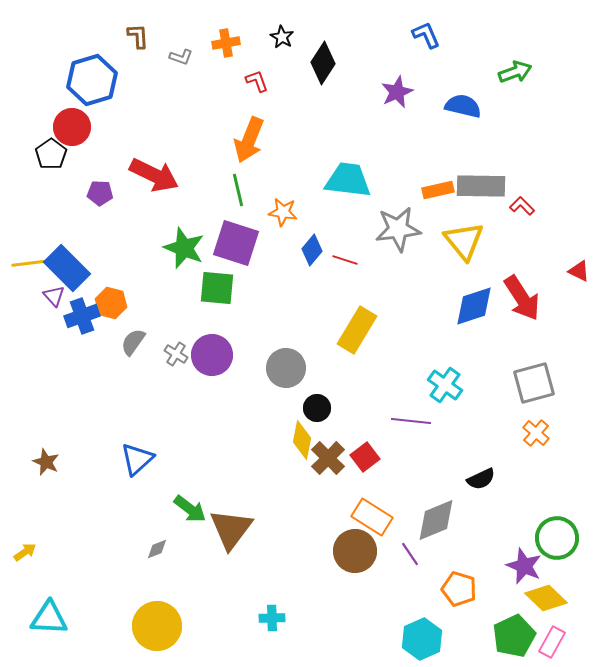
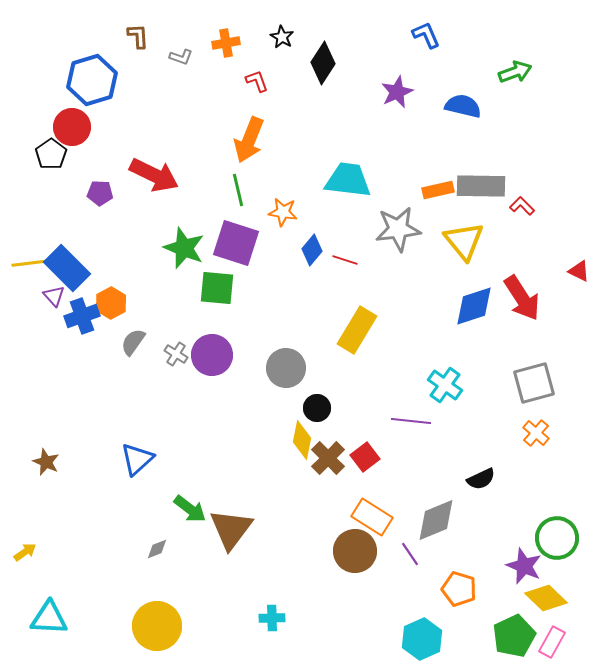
orange hexagon at (111, 303): rotated 16 degrees clockwise
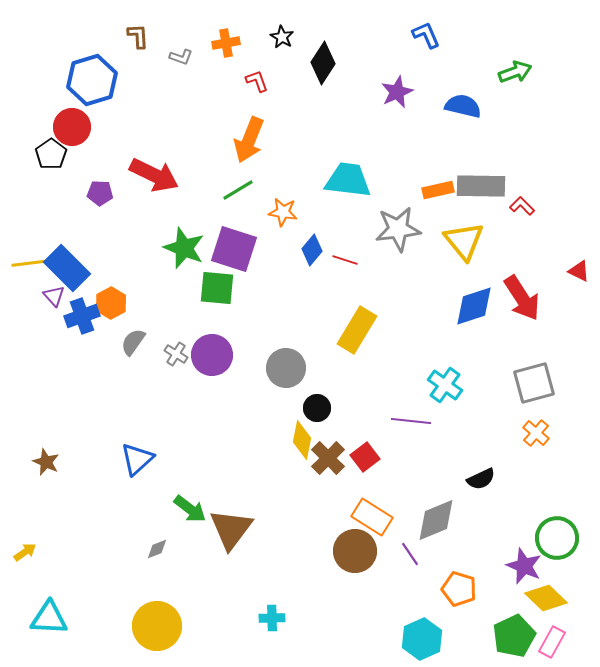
green line at (238, 190): rotated 72 degrees clockwise
purple square at (236, 243): moved 2 px left, 6 px down
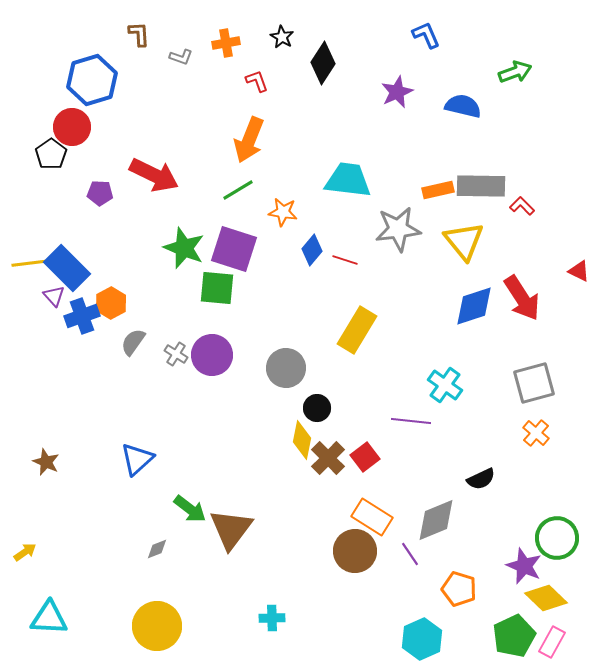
brown L-shape at (138, 36): moved 1 px right, 2 px up
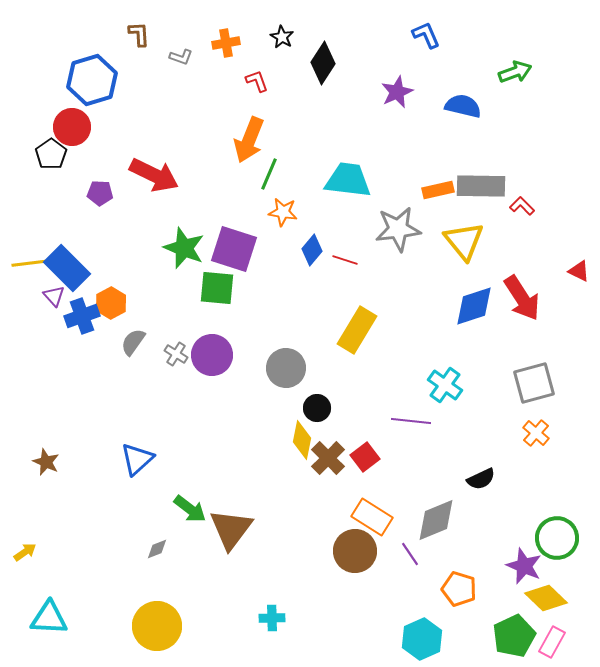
green line at (238, 190): moved 31 px right, 16 px up; rotated 36 degrees counterclockwise
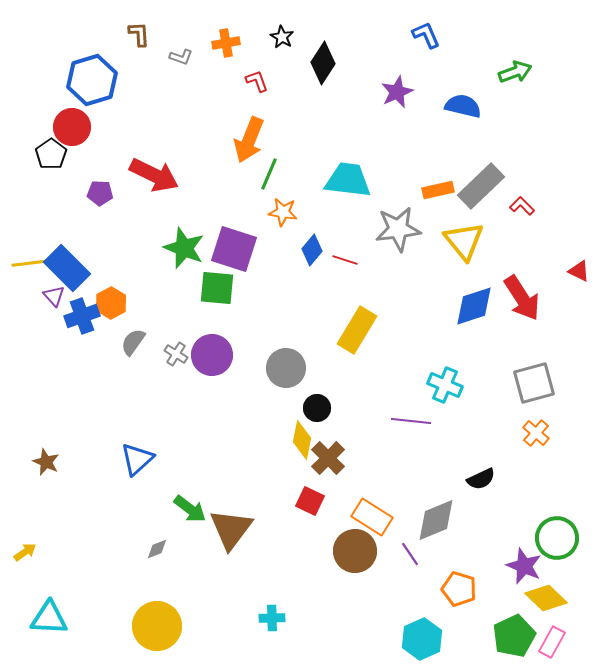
gray rectangle at (481, 186): rotated 45 degrees counterclockwise
cyan cross at (445, 385): rotated 12 degrees counterclockwise
red square at (365, 457): moved 55 px left, 44 px down; rotated 28 degrees counterclockwise
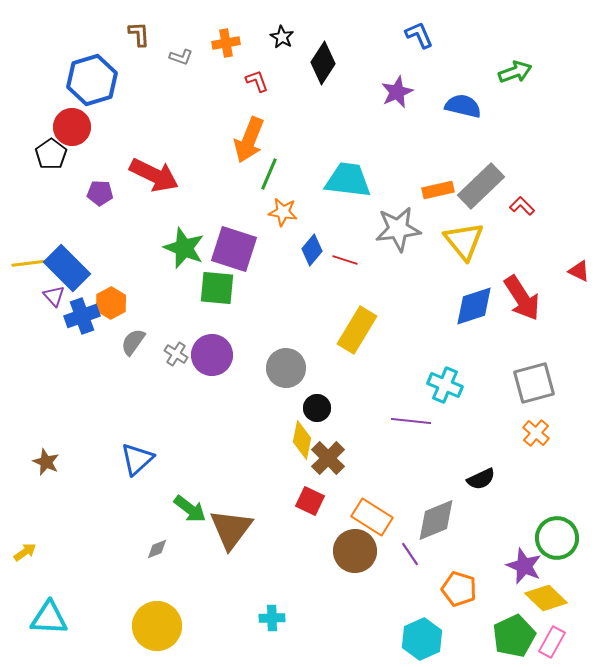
blue L-shape at (426, 35): moved 7 px left
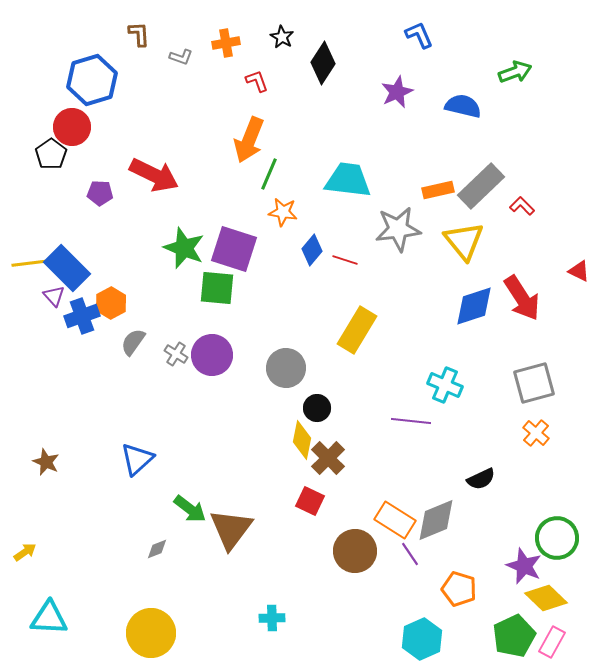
orange rectangle at (372, 517): moved 23 px right, 3 px down
yellow circle at (157, 626): moved 6 px left, 7 px down
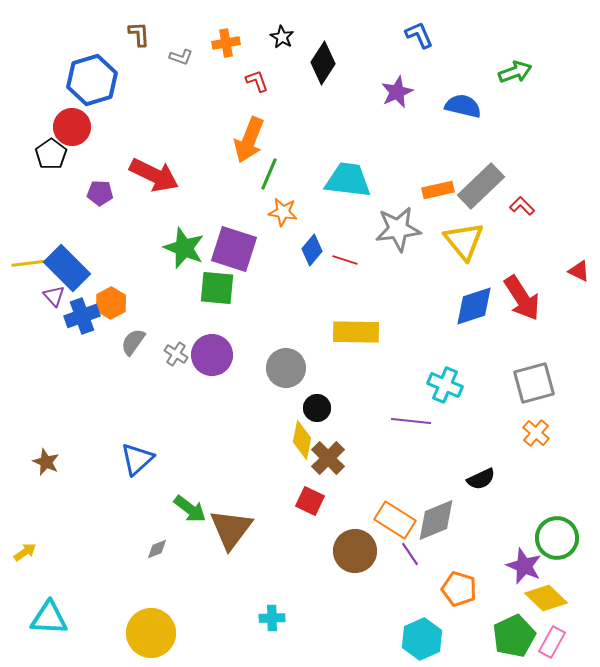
yellow rectangle at (357, 330): moved 1 px left, 2 px down; rotated 60 degrees clockwise
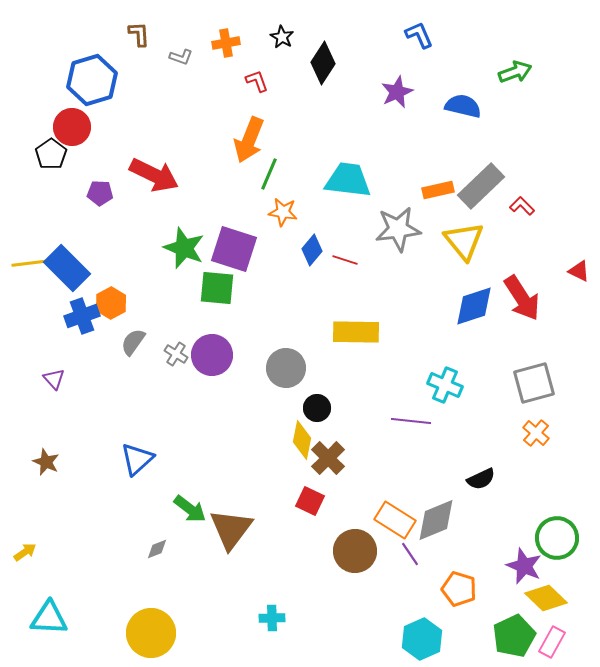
purple triangle at (54, 296): moved 83 px down
